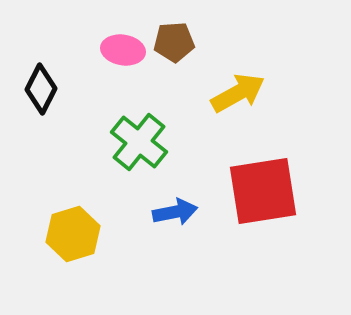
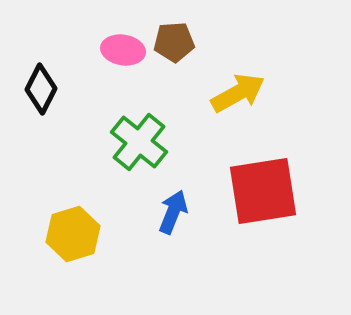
blue arrow: moved 2 px left; rotated 57 degrees counterclockwise
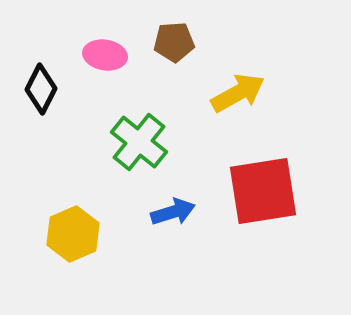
pink ellipse: moved 18 px left, 5 px down
blue arrow: rotated 51 degrees clockwise
yellow hexagon: rotated 6 degrees counterclockwise
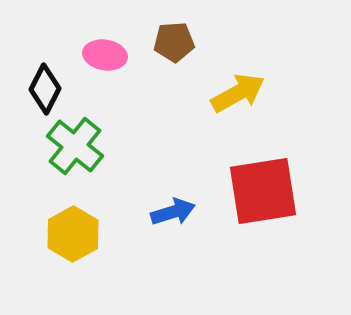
black diamond: moved 4 px right
green cross: moved 64 px left, 4 px down
yellow hexagon: rotated 6 degrees counterclockwise
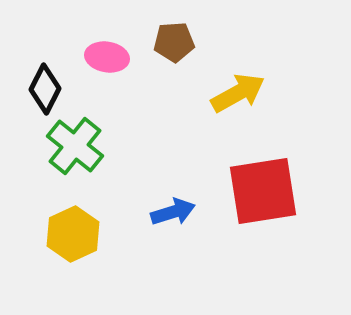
pink ellipse: moved 2 px right, 2 px down
yellow hexagon: rotated 4 degrees clockwise
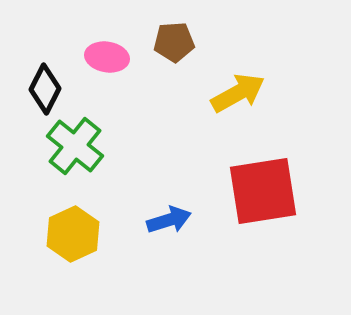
blue arrow: moved 4 px left, 8 px down
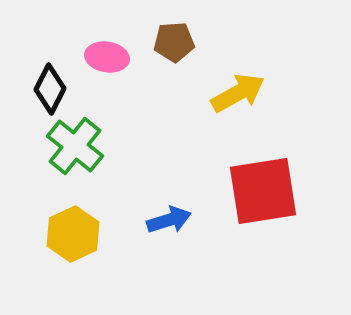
black diamond: moved 5 px right
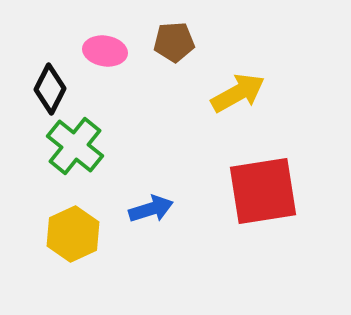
pink ellipse: moved 2 px left, 6 px up
blue arrow: moved 18 px left, 11 px up
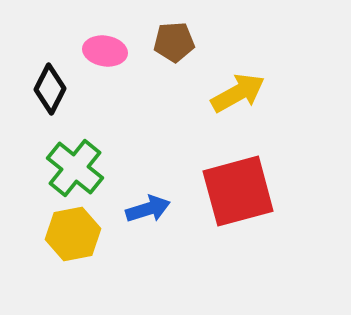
green cross: moved 22 px down
red square: moved 25 px left; rotated 6 degrees counterclockwise
blue arrow: moved 3 px left
yellow hexagon: rotated 14 degrees clockwise
